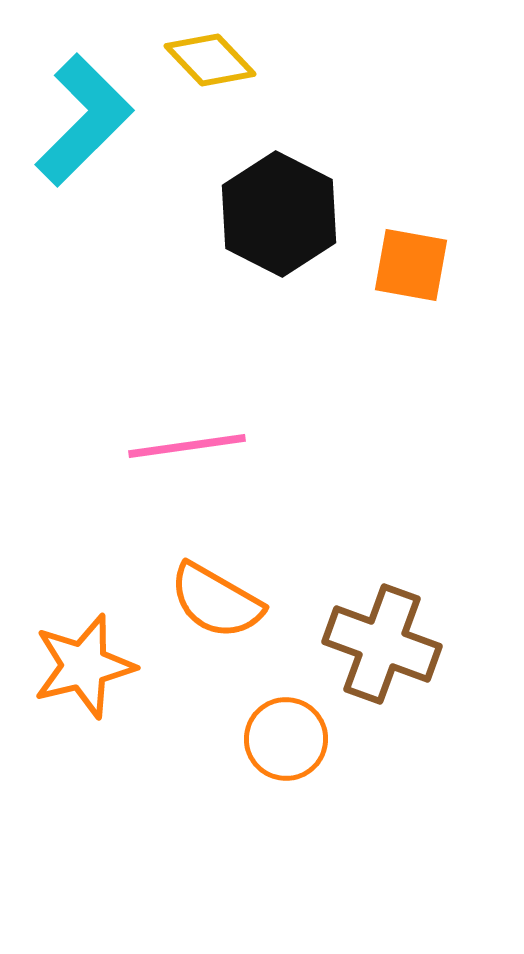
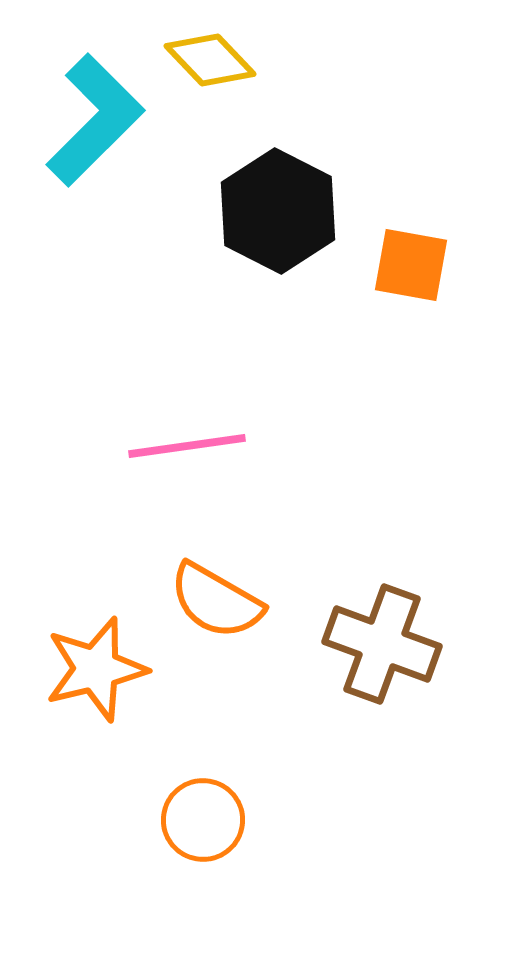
cyan L-shape: moved 11 px right
black hexagon: moved 1 px left, 3 px up
orange star: moved 12 px right, 3 px down
orange circle: moved 83 px left, 81 px down
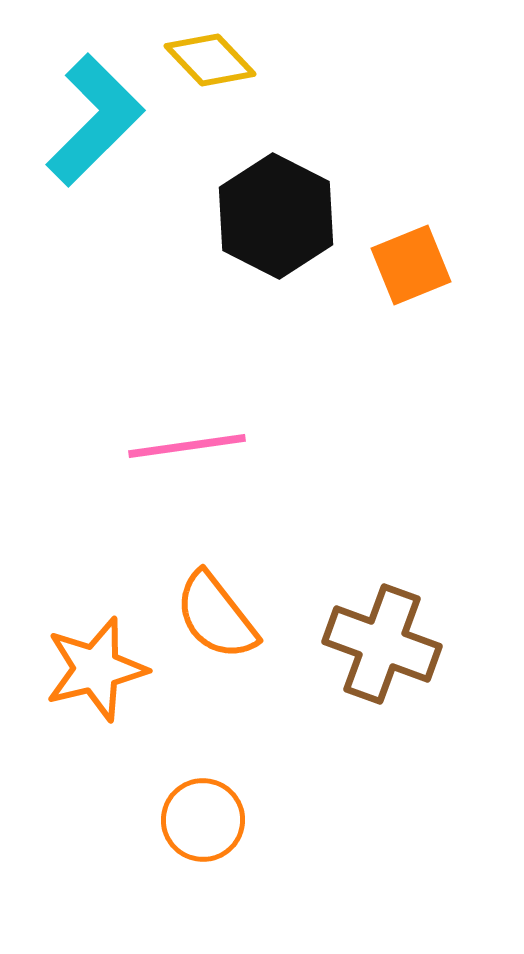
black hexagon: moved 2 px left, 5 px down
orange square: rotated 32 degrees counterclockwise
orange semicircle: moved 15 px down; rotated 22 degrees clockwise
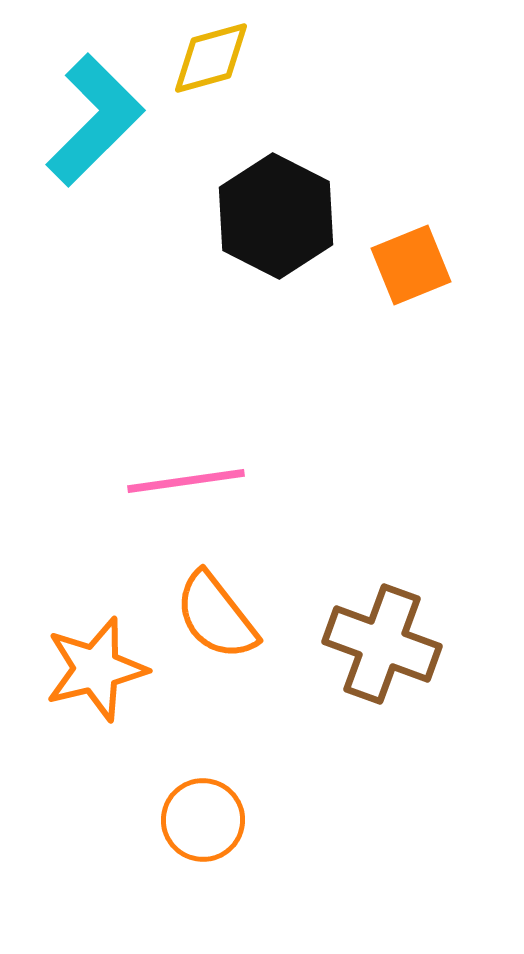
yellow diamond: moved 1 px right, 2 px up; rotated 62 degrees counterclockwise
pink line: moved 1 px left, 35 px down
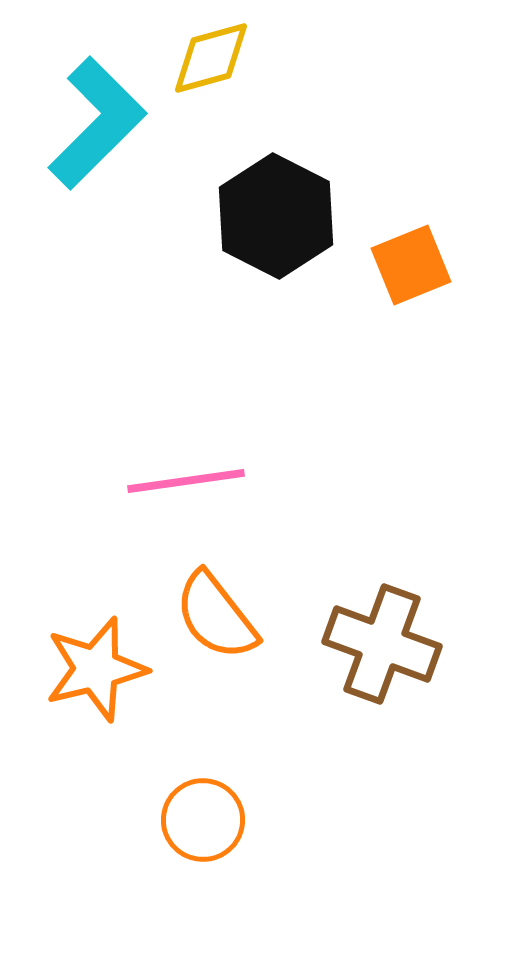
cyan L-shape: moved 2 px right, 3 px down
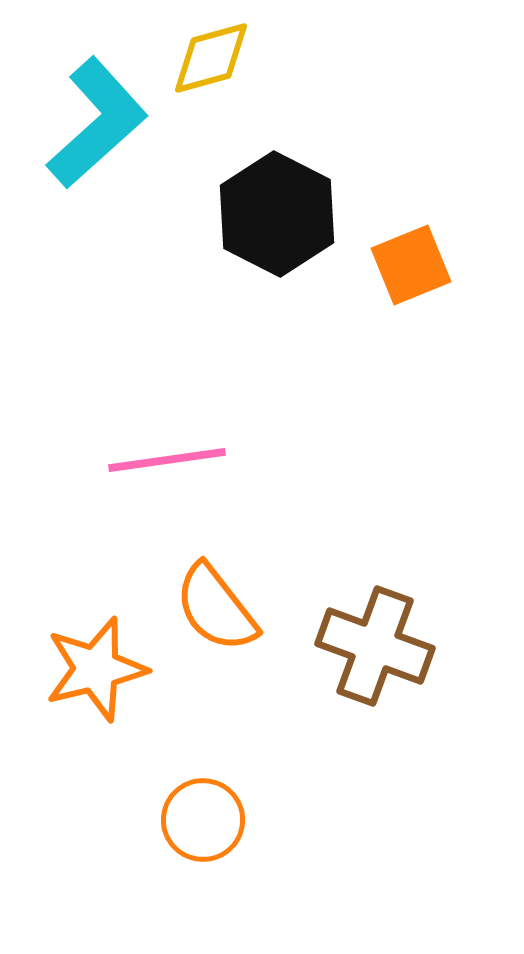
cyan L-shape: rotated 3 degrees clockwise
black hexagon: moved 1 px right, 2 px up
pink line: moved 19 px left, 21 px up
orange semicircle: moved 8 px up
brown cross: moved 7 px left, 2 px down
